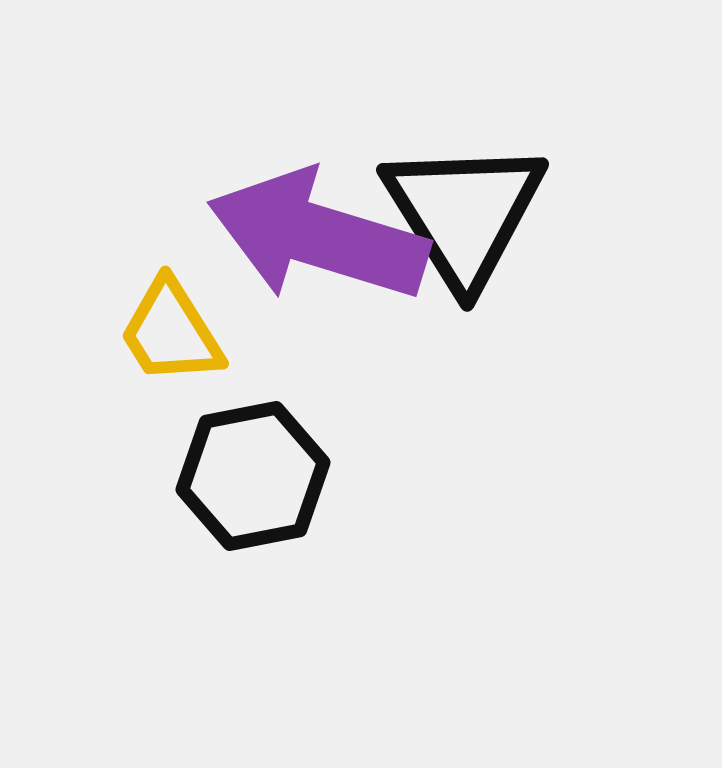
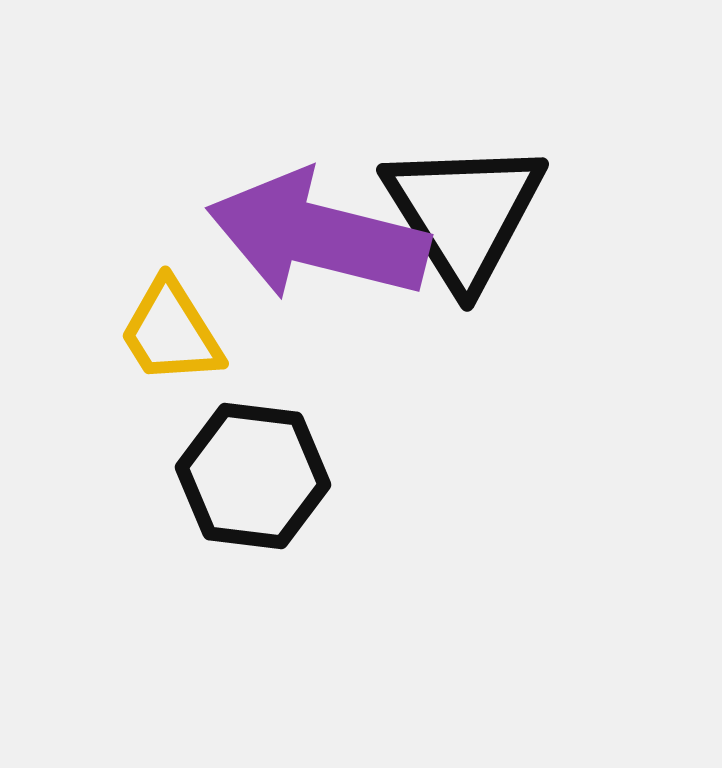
purple arrow: rotated 3 degrees counterclockwise
black hexagon: rotated 18 degrees clockwise
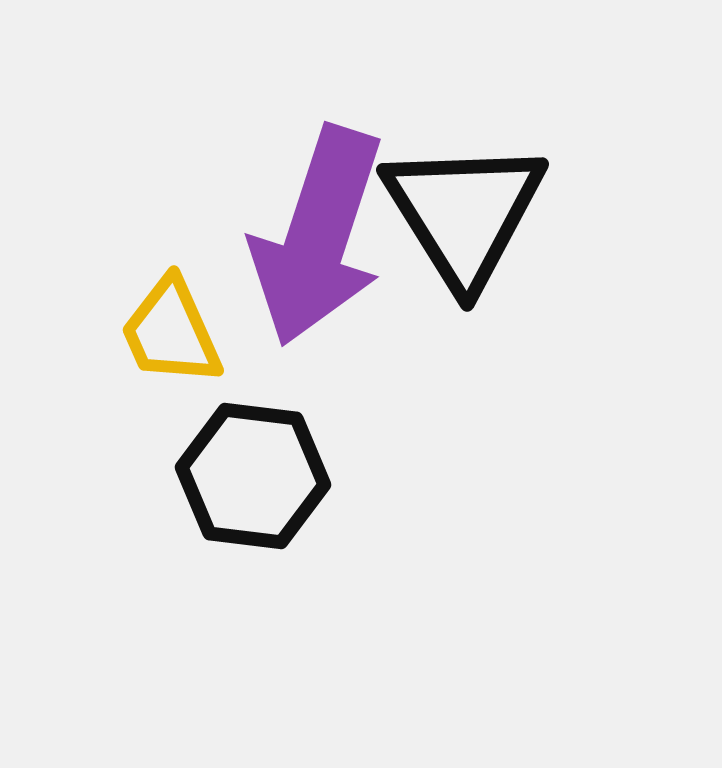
purple arrow: rotated 86 degrees counterclockwise
yellow trapezoid: rotated 8 degrees clockwise
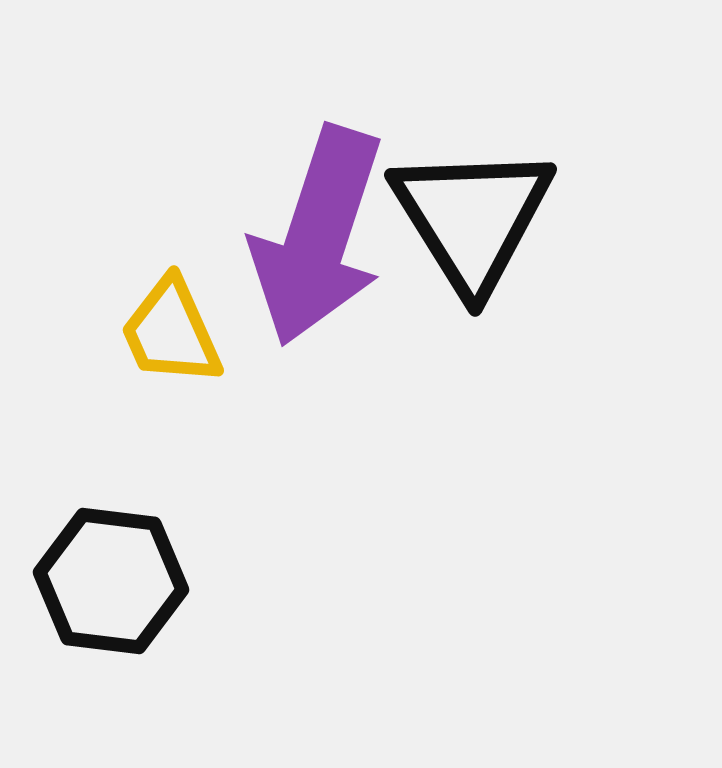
black triangle: moved 8 px right, 5 px down
black hexagon: moved 142 px left, 105 px down
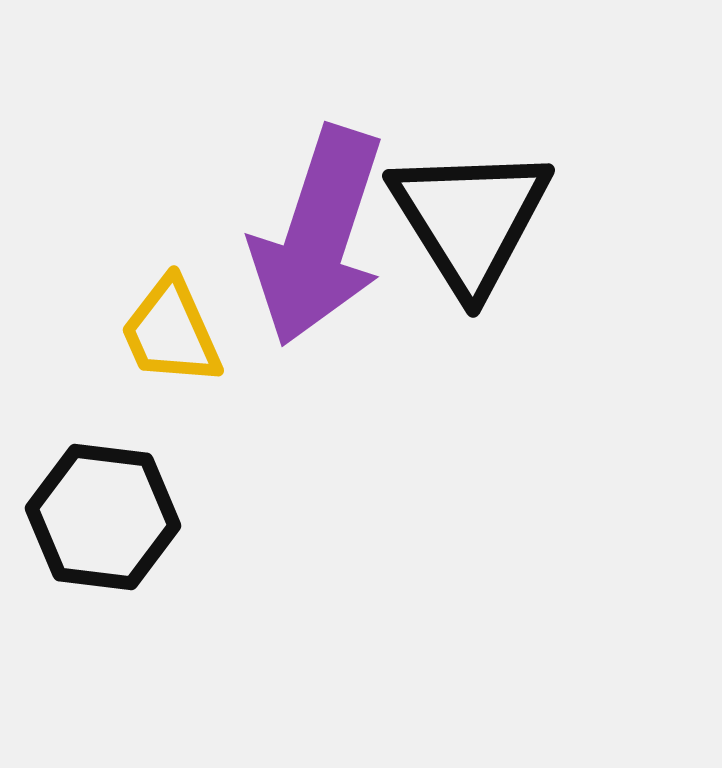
black triangle: moved 2 px left, 1 px down
black hexagon: moved 8 px left, 64 px up
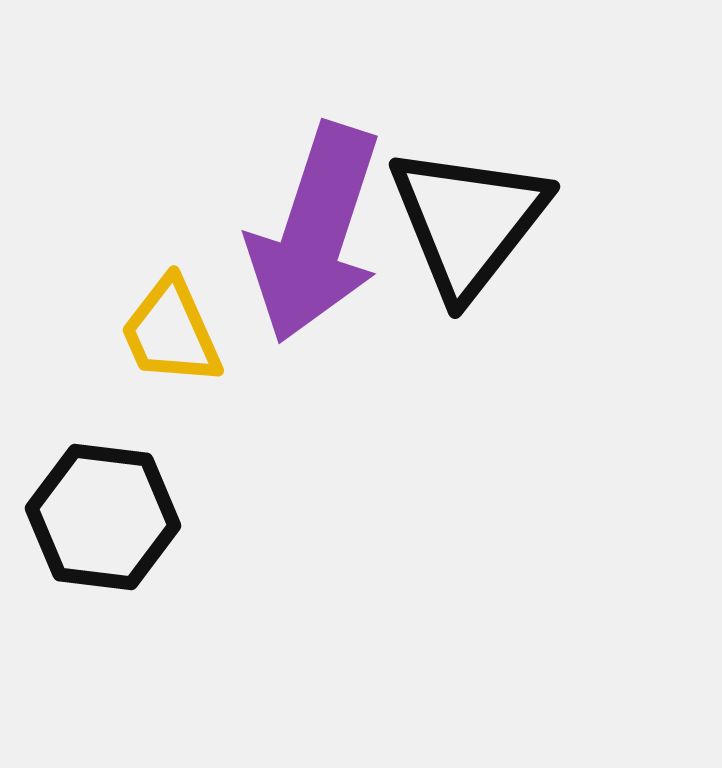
black triangle: moved 2 px left, 2 px down; rotated 10 degrees clockwise
purple arrow: moved 3 px left, 3 px up
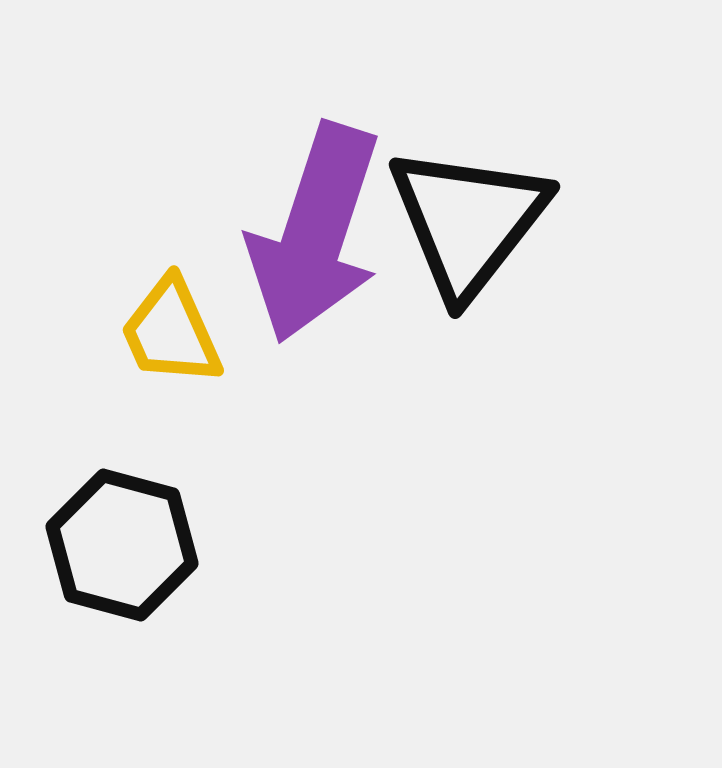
black hexagon: moved 19 px right, 28 px down; rotated 8 degrees clockwise
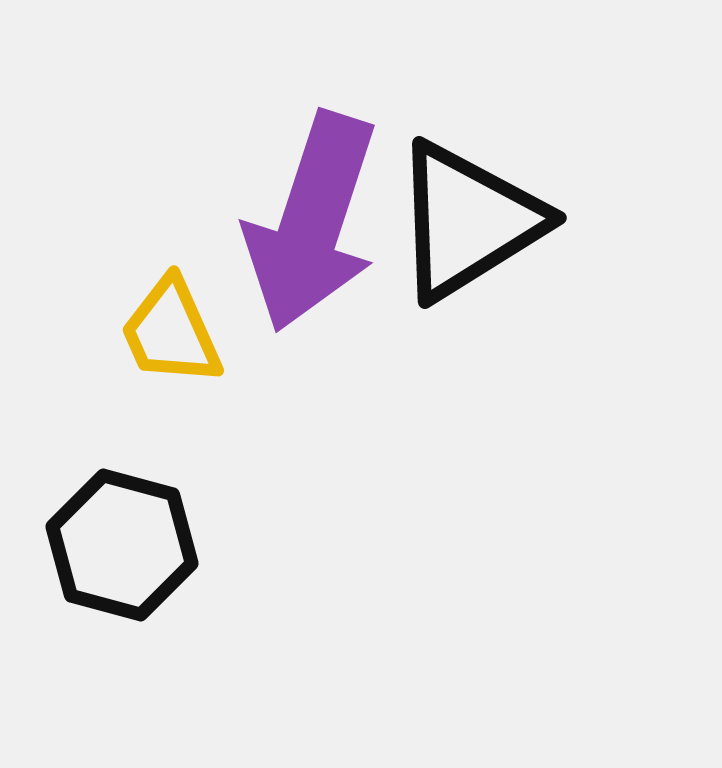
black triangle: rotated 20 degrees clockwise
purple arrow: moved 3 px left, 11 px up
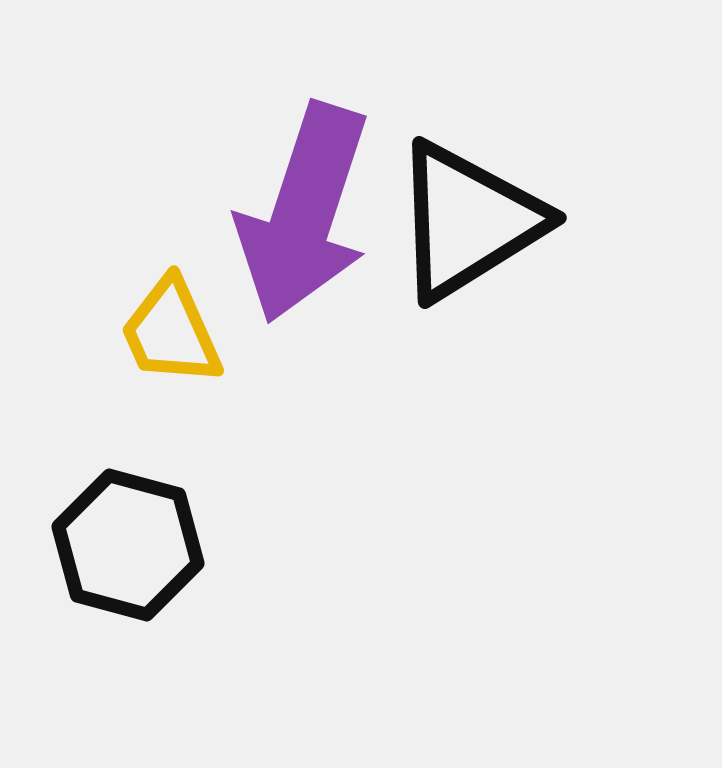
purple arrow: moved 8 px left, 9 px up
black hexagon: moved 6 px right
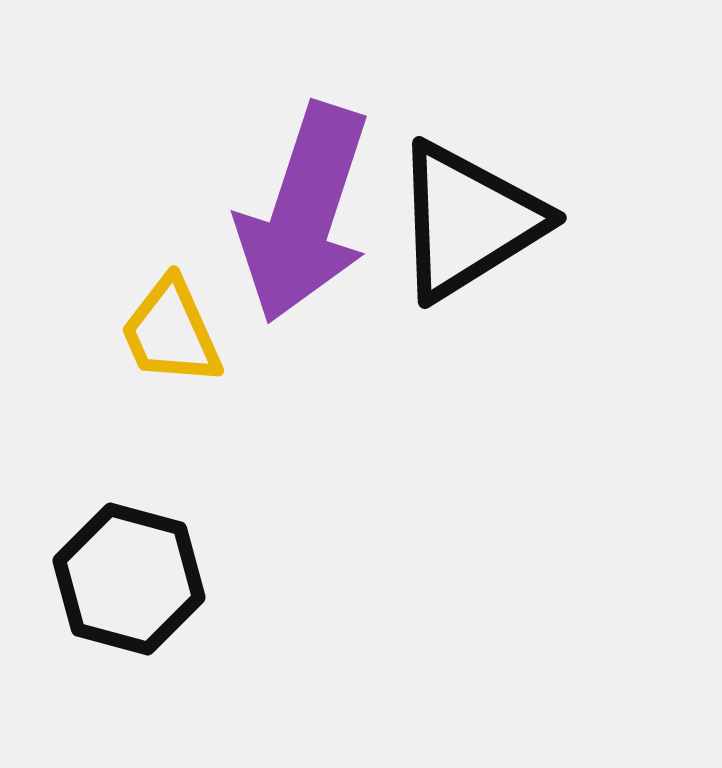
black hexagon: moved 1 px right, 34 px down
